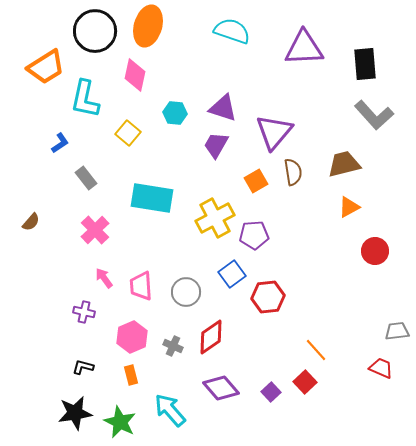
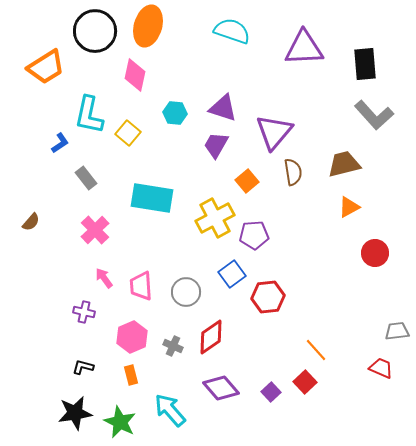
cyan L-shape at (85, 99): moved 4 px right, 16 px down
orange square at (256, 181): moved 9 px left; rotated 10 degrees counterclockwise
red circle at (375, 251): moved 2 px down
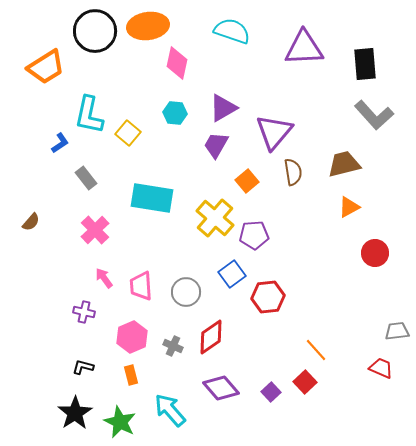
orange ellipse at (148, 26): rotated 66 degrees clockwise
pink diamond at (135, 75): moved 42 px right, 12 px up
purple triangle at (223, 108): rotated 48 degrees counterclockwise
yellow cross at (215, 218): rotated 21 degrees counterclockwise
black star at (75, 413): rotated 24 degrees counterclockwise
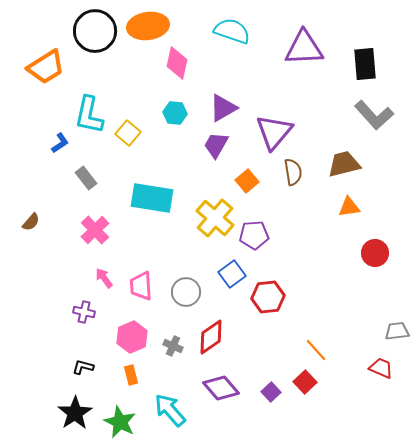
orange triangle at (349, 207): rotated 20 degrees clockwise
